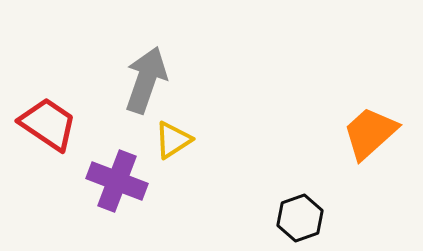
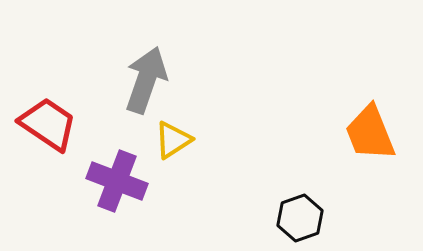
orange trapezoid: rotated 70 degrees counterclockwise
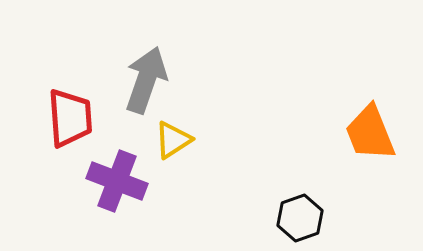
red trapezoid: moved 22 px right, 6 px up; rotated 52 degrees clockwise
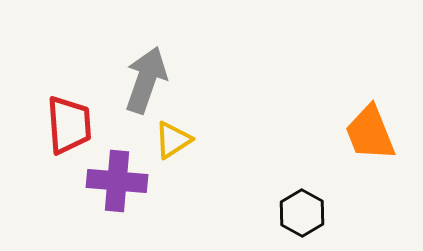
red trapezoid: moved 1 px left, 7 px down
purple cross: rotated 16 degrees counterclockwise
black hexagon: moved 2 px right, 5 px up; rotated 12 degrees counterclockwise
